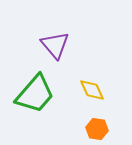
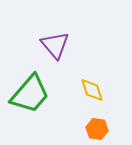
yellow diamond: rotated 8 degrees clockwise
green trapezoid: moved 5 px left
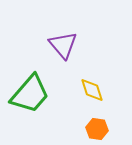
purple triangle: moved 8 px right
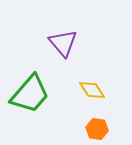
purple triangle: moved 2 px up
yellow diamond: rotated 16 degrees counterclockwise
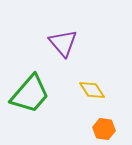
orange hexagon: moved 7 px right
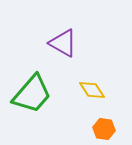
purple triangle: rotated 20 degrees counterclockwise
green trapezoid: moved 2 px right
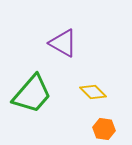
yellow diamond: moved 1 px right, 2 px down; rotated 12 degrees counterclockwise
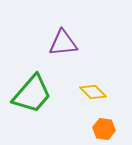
purple triangle: rotated 36 degrees counterclockwise
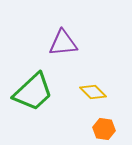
green trapezoid: moved 1 px right, 2 px up; rotated 6 degrees clockwise
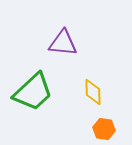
purple triangle: rotated 12 degrees clockwise
yellow diamond: rotated 44 degrees clockwise
